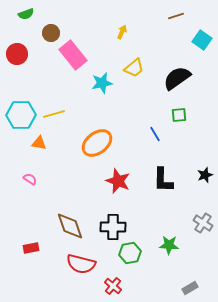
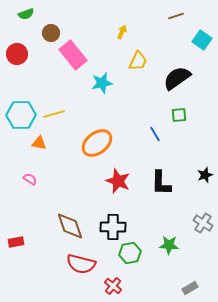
yellow trapezoid: moved 4 px right, 7 px up; rotated 25 degrees counterclockwise
black L-shape: moved 2 px left, 3 px down
red rectangle: moved 15 px left, 6 px up
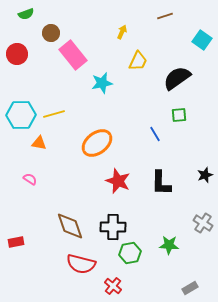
brown line: moved 11 px left
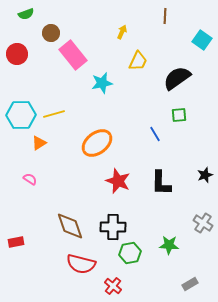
brown line: rotated 70 degrees counterclockwise
orange triangle: rotated 42 degrees counterclockwise
gray rectangle: moved 4 px up
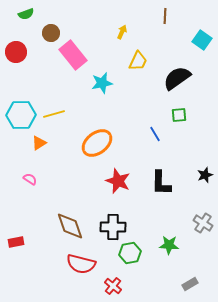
red circle: moved 1 px left, 2 px up
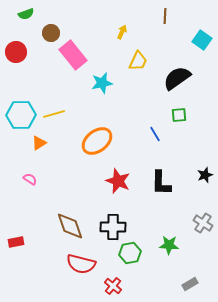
orange ellipse: moved 2 px up
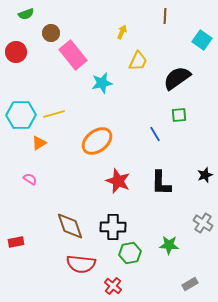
red semicircle: rotated 8 degrees counterclockwise
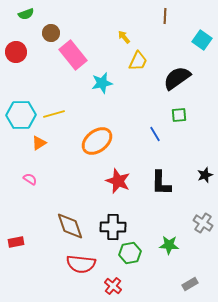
yellow arrow: moved 2 px right, 5 px down; rotated 64 degrees counterclockwise
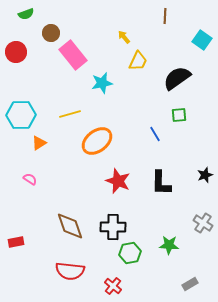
yellow line: moved 16 px right
red semicircle: moved 11 px left, 7 px down
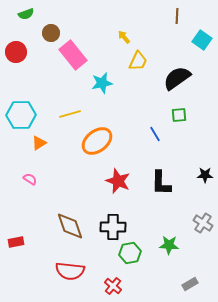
brown line: moved 12 px right
black star: rotated 21 degrees clockwise
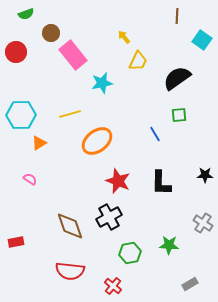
black cross: moved 4 px left, 10 px up; rotated 30 degrees counterclockwise
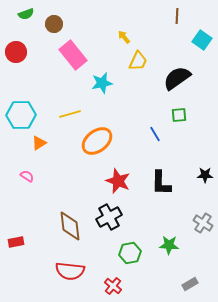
brown circle: moved 3 px right, 9 px up
pink semicircle: moved 3 px left, 3 px up
brown diamond: rotated 12 degrees clockwise
